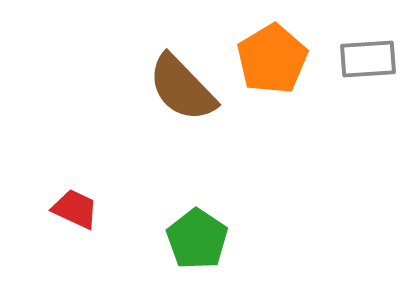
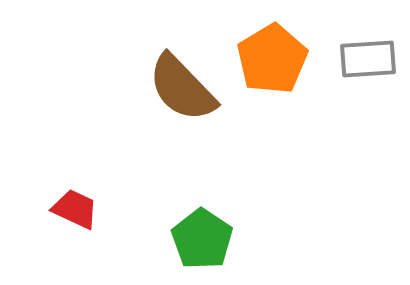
green pentagon: moved 5 px right
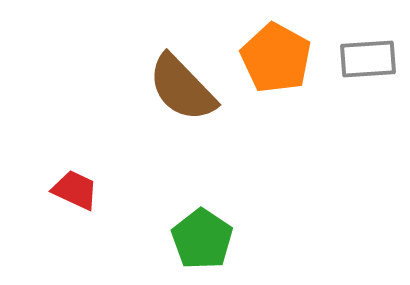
orange pentagon: moved 4 px right, 1 px up; rotated 12 degrees counterclockwise
red trapezoid: moved 19 px up
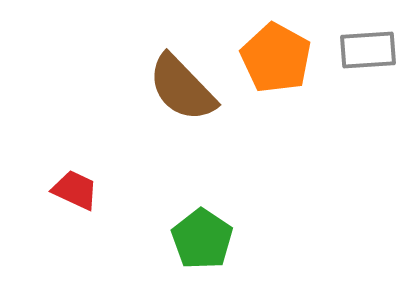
gray rectangle: moved 9 px up
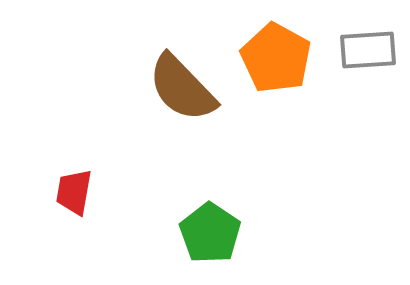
red trapezoid: moved 1 px left, 2 px down; rotated 105 degrees counterclockwise
green pentagon: moved 8 px right, 6 px up
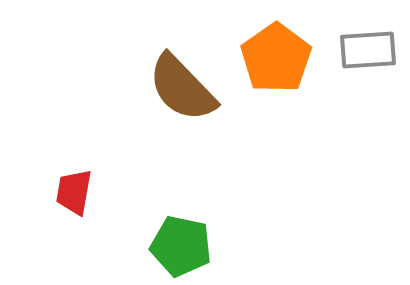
orange pentagon: rotated 8 degrees clockwise
green pentagon: moved 29 px left, 13 px down; rotated 22 degrees counterclockwise
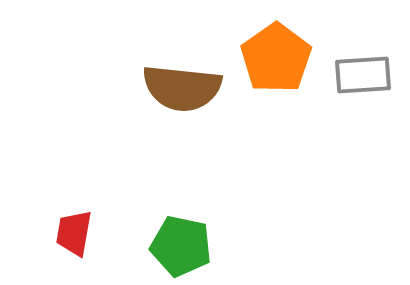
gray rectangle: moved 5 px left, 25 px down
brown semicircle: rotated 40 degrees counterclockwise
red trapezoid: moved 41 px down
